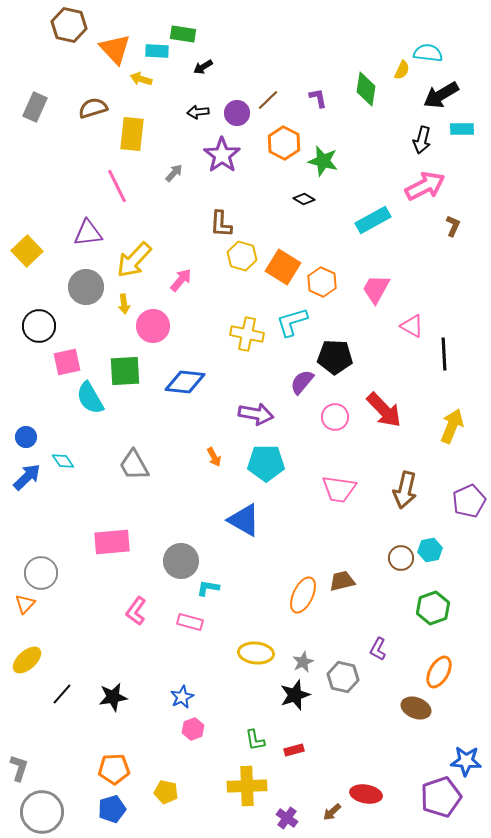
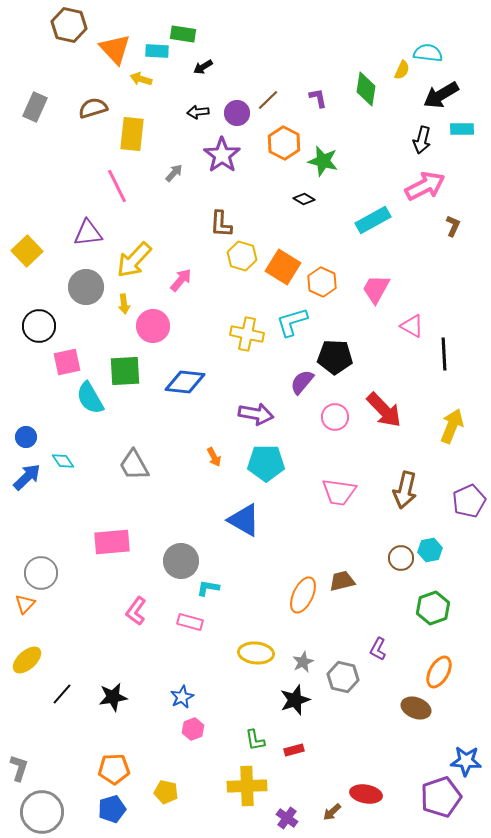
pink trapezoid at (339, 489): moved 3 px down
black star at (295, 695): moved 5 px down
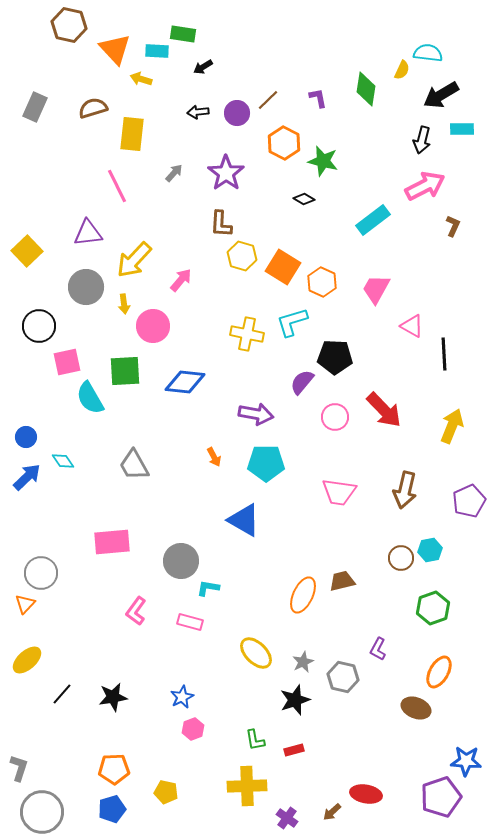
purple star at (222, 155): moved 4 px right, 18 px down
cyan rectangle at (373, 220): rotated 8 degrees counterclockwise
yellow ellipse at (256, 653): rotated 40 degrees clockwise
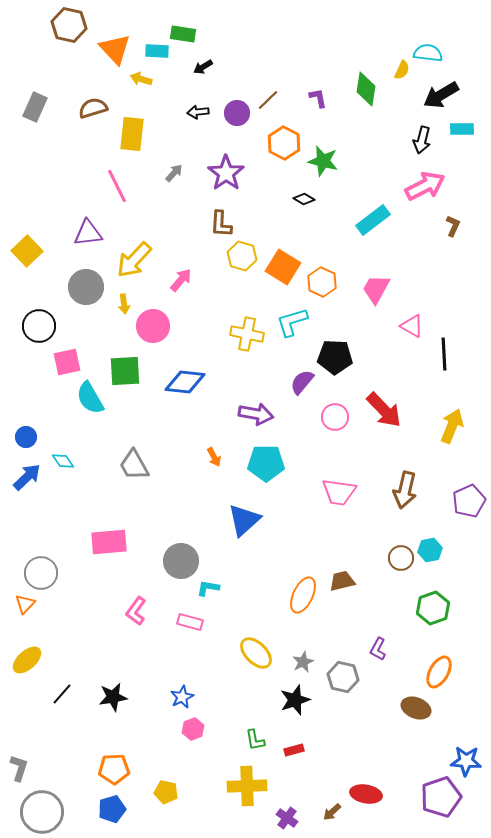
blue triangle at (244, 520): rotated 48 degrees clockwise
pink rectangle at (112, 542): moved 3 px left
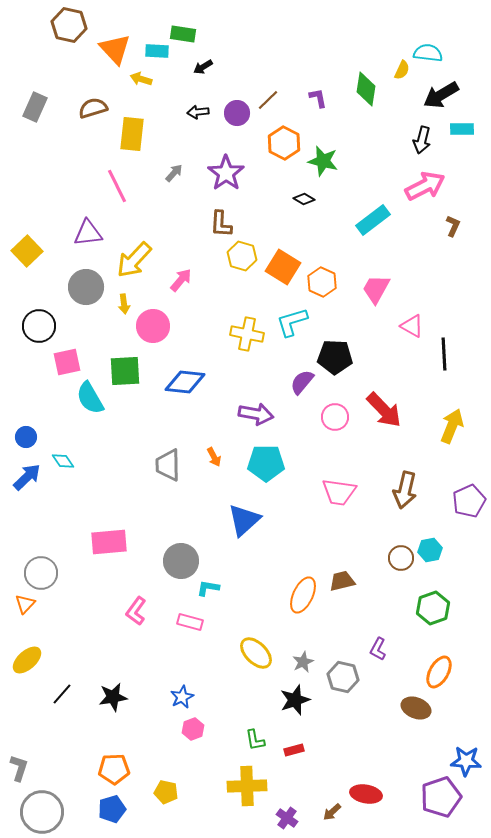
gray trapezoid at (134, 465): moved 34 px right; rotated 28 degrees clockwise
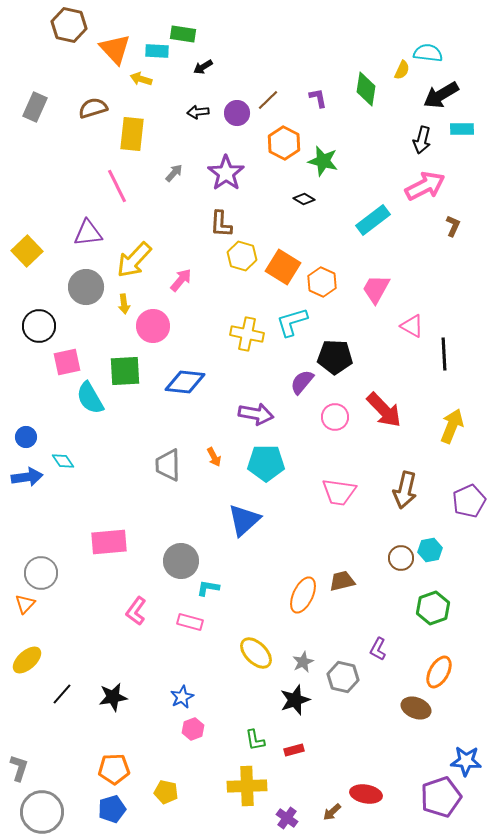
blue arrow at (27, 477): rotated 36 degrees clockwise
